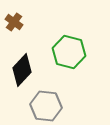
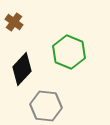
green hexagon: rotated 8 degrees clockwise
black diamond: moved 1 px up
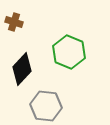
brown cross: rotated 18 degrees counterclockwise
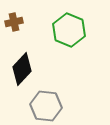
brown cross: rotated 30 degrees counterclockwise
green hexagon: moved 22 px up
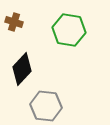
brown cross: rotated 30 degrees clockwise
green hexagon: rotated 12 degrees counterclockwise
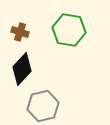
brown cross: moved 6 px right, 10 px down
gray hexagon: moved 3 px left; rotated 20 degrees counterclockwise
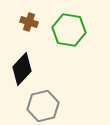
brown cross: moved 9 px right, 10 px up
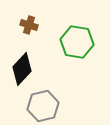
brown cross: moved 3 px down
green hexagon: moved 8 px right, 12 px down
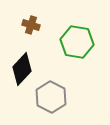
brown cross: moved 2 px right
gray hexagon: moved 8 px right, 9 px up; rotated 20 degrees counterclockwise
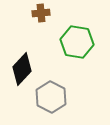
brown cross: moved 10 px right, 12 px up; rotated 24 degrees counterclockwise
